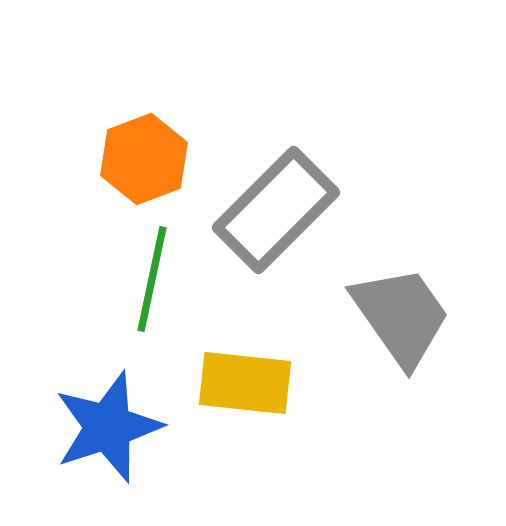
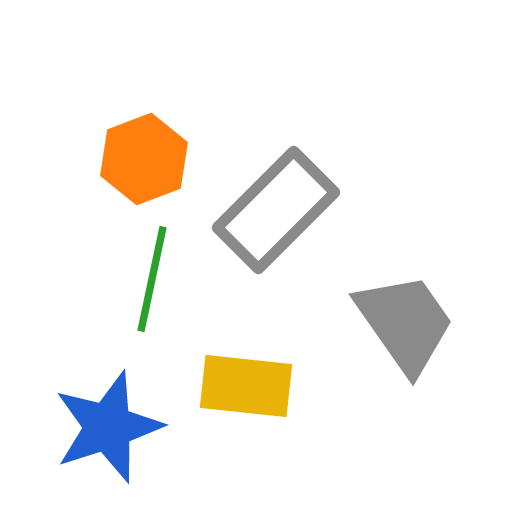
gray trapezoid: moved 4 px right, 7 px down
yellow rectangle: moved 1 px right, 3 px down
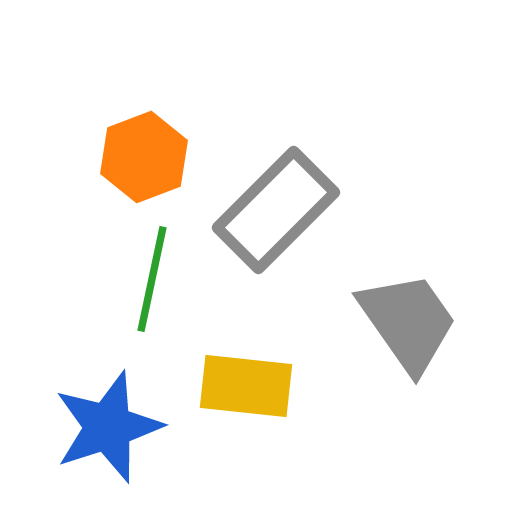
orange hexagon: moved 2 px up
gray trapezoid: moved 3 px right, 1 px up
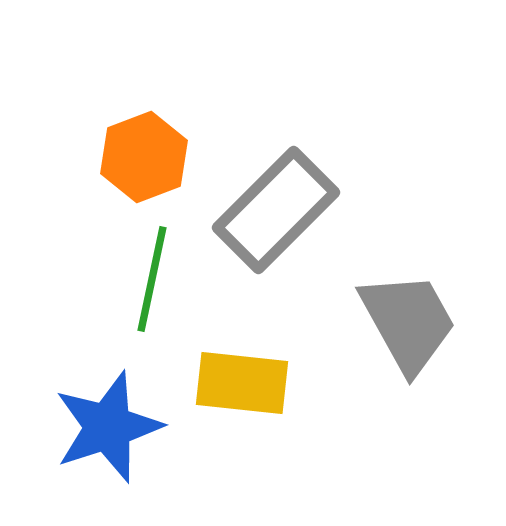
gray trapezoid: rotated 6 degrees clockwise
yellow rectangle: moved 4 px left, 3 px up
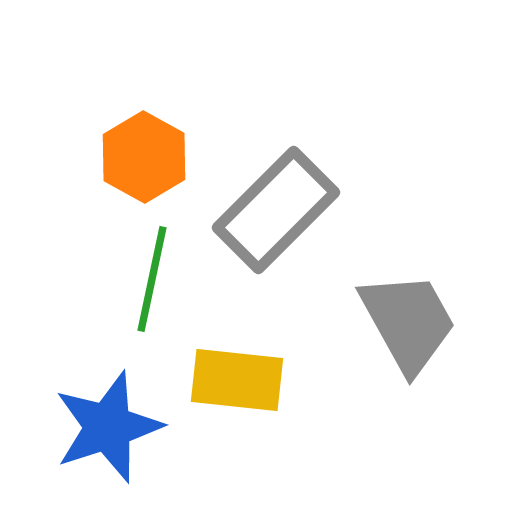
orange hexagon: rotated 10 degrees counterclockwise
yellow rectangle: moved 5 px left, 3 px up
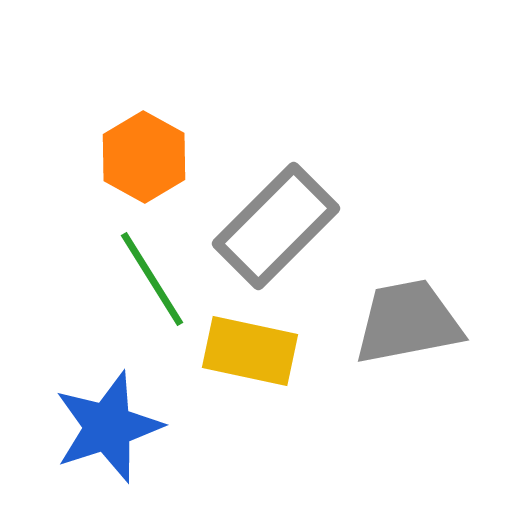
gray rectangle: moved 16 px down
green line: rotated 44 degrees counterclockwise
gray trapezoid: rotated 72 degrees counterclockwise
yellow rectangle: moved 13 px right, 29 px up; rotated 6 degrees clockwise
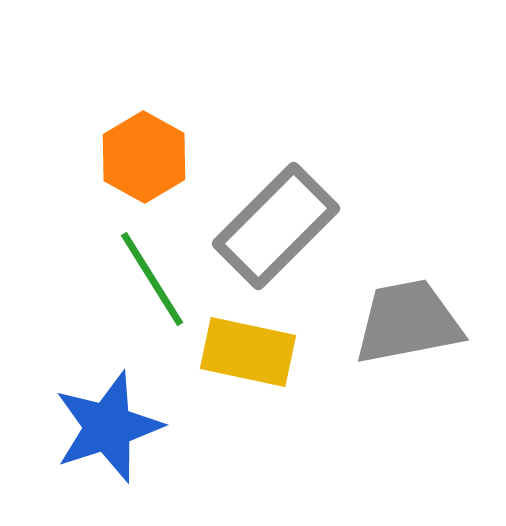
yellow rectangle: moved 2 px left, 1 px down
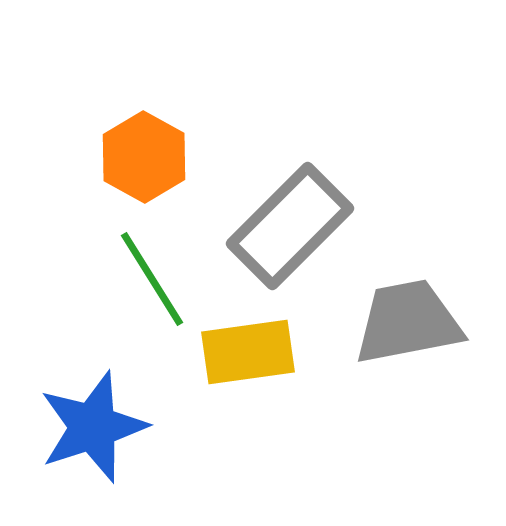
gray rectangle: moved 14 px right
yellow rectangle: rotated 20 degrees counterclockwise
blue star: moved 15 px left
